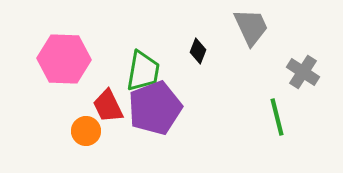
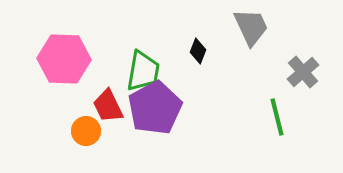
gray cross: rotated 16 degrees clockwise
purple pentagon: rotated 8 degrees counterclockwise
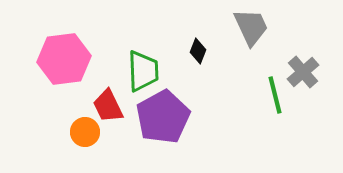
pink hexagon: rotated 9 degrees counterclockwise
green trapezoid: rotated 12 degrees counterclockwise
purple pentagon: moved 8 px right, 9 px down
green line: moved 2 px left, 22 px up
orange circle: moved 1 px left, 1 px down
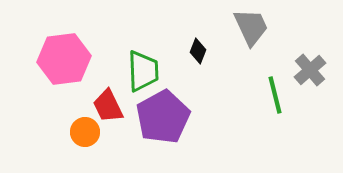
gray cross: moved 7 px right, 2 px up
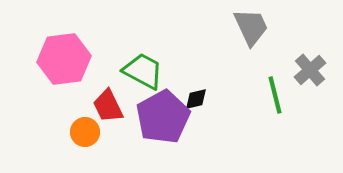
black diamond: moved 2 px left, 48 px down; rotated 55 degrees clockwise
green trapezoid: rotated 60 degrees counterclockwise
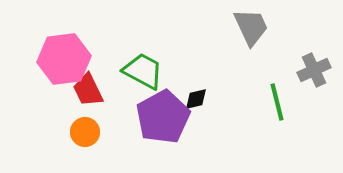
gray cross: moved 4 px right; rotated 16 degrees clockwise
green line: moved 2 px right, 7 px down
red trapezoid: moved 20 px left, 16 px up
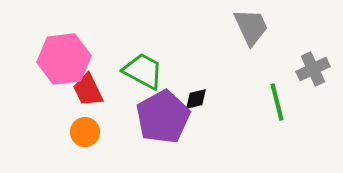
gray cross: moved 1 px left, 1 px up
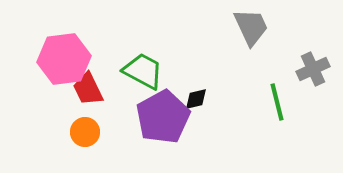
red trapezoid: moved 1 px up
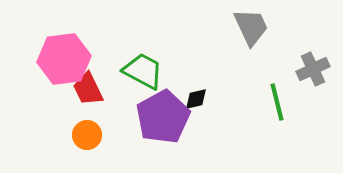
orange circle: moved 2 px right, 3 px down
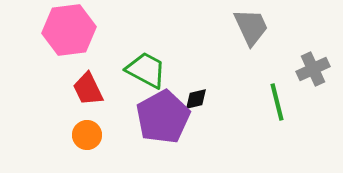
pink hexagon: moved 5 px right, 29 px up
green trapezoid: moved 3 px right, 1 px up
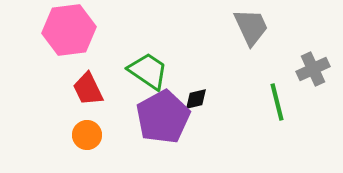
green trapezoid: moved 2 px right, 1 px down; rotated 6 degrees clockwise
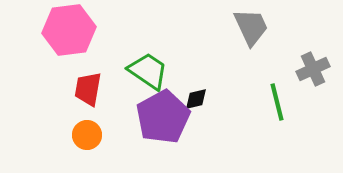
red trapezoid: rotated 36 degrees clockwise
